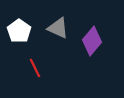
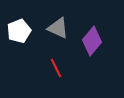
white pentagon: rotated 15 degrees clockwise
red line: moved 21 px right
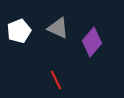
purple diamond: moved 1 px down
red line: moved 12 px down
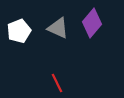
purple diamond: moved 19 px up
red line: moved 1 px right, 3 px down
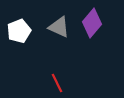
gray triangle: moved 1 px right, 1 px up
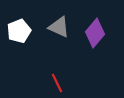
purple diamond: moved 3 px right, 10 px down
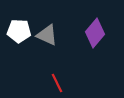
gray triangle: moved 12 px left, 8 px down
white pentagon: rotated 25 degrees clockwise
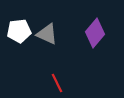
white pentagon: rotated 10 degrees counterclockwise
gray triangle: moved 1 px up
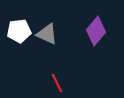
purple diamond: moved 1 px right, 2 px up
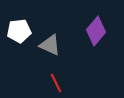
gray triangle: moved 3 px right, 11 px down
red line: moved 1 px left
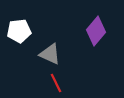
gray triangle: moved 9 px down
